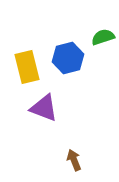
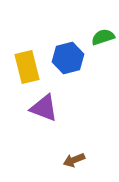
brown arrow: rotated 90 degrees counterclockwise
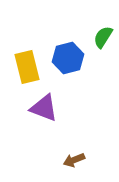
green semicircle: rotated 40 degrees counterclockwise
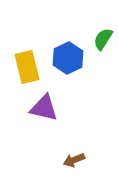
green semicircle: moved 2 px down
blue hexagon: rotated 12 degrees counterclockwise
purple triangle: rotated 8 degrees counterclockwise
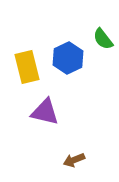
green semicircle: rotated 70 degrees counterclockwise
purple triangle: moved 1 px right, 4 px down
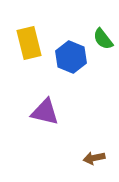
blue hexagon: moved 3 px right, 1 px up; rotated 12 degrees counterclockwise
yellow rectangle: moved 2 px right, 24 px up
brown arrow: moved 20 px right, 2 px up; rotated 10 degrees clockwise
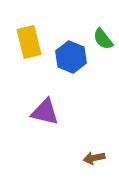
yellow rectangle: moved 1 px up
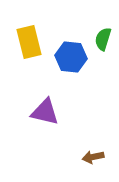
green semicircle: rotated 55 degrees clockwise
blue hexagon: rotated 16 degrees counterclockwise
brown arrow: moved 1 px left, 1 px up
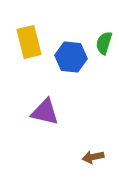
green semicircle: moved 1 px right, 4 px down
